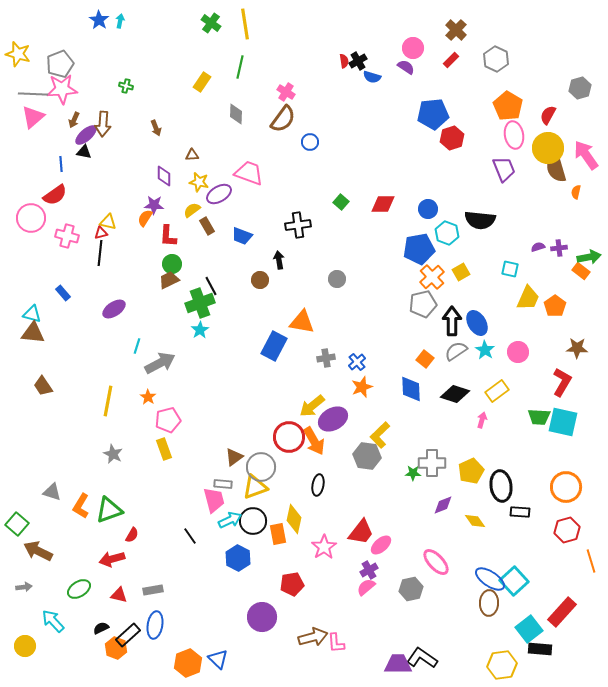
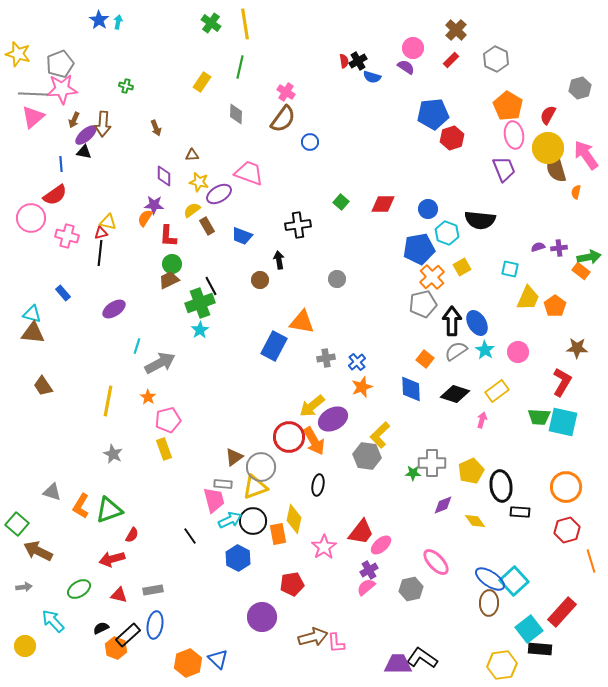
cyan arrow at (120, 21): moved 2 px left, 1 px down
yellow square at (461, 272): moved 1 px right, 5 px up
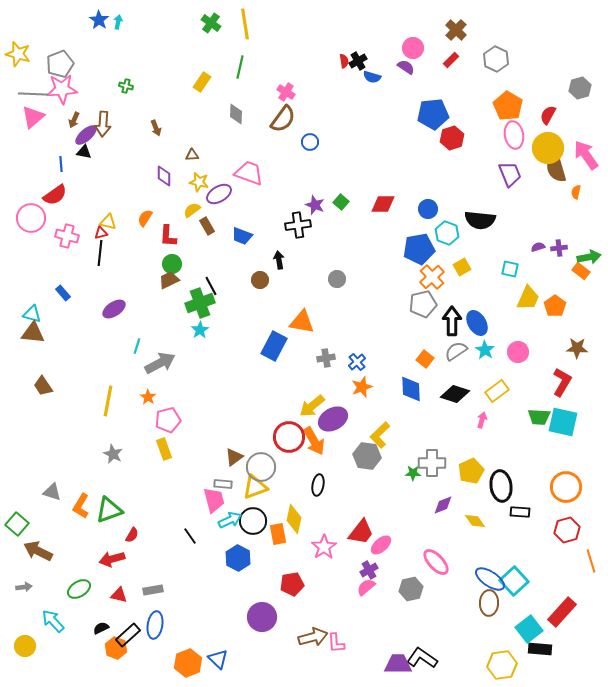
purple trapezoid at (504, 169): moved 6 px right, 5 px down
purple star at (154, 205): moved 161 px right; rotated 18 degrees clockwise
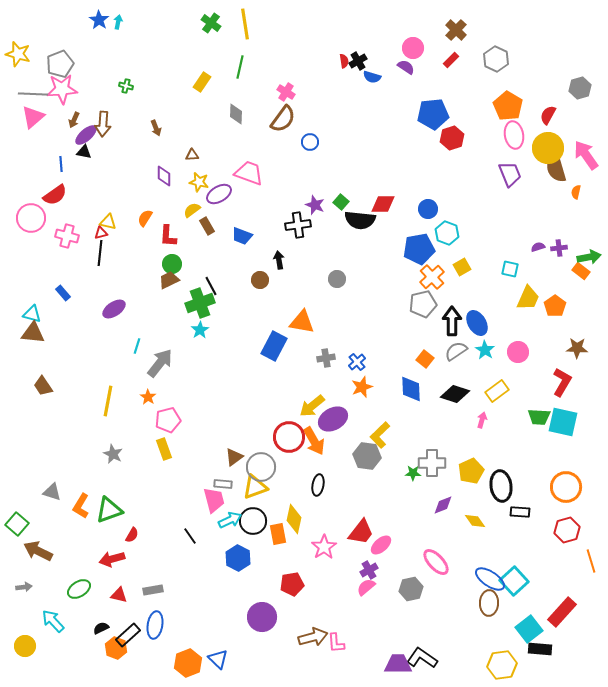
black semicircle at (480, 220): moved 120 px left
gray arrow at (160, 363): rotated 24 degrees counterclockwise
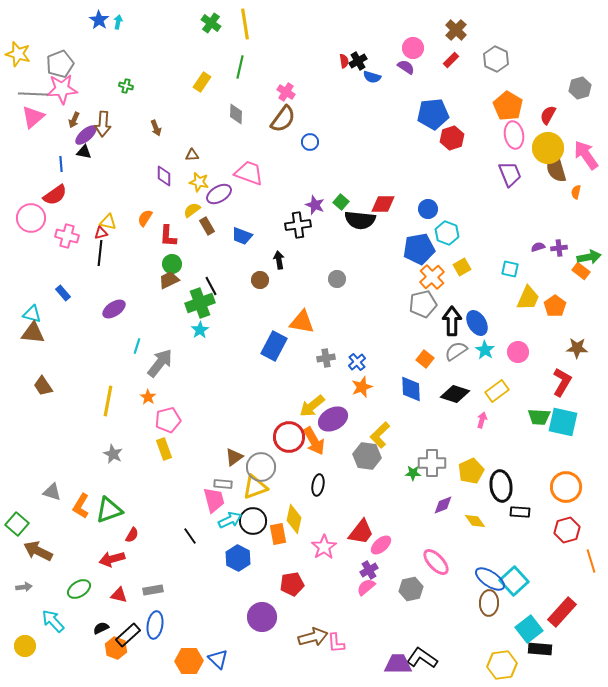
orange hexagon at (188, 663): moved 1 px right, 2 px up; rotated 20 degrees clockwise
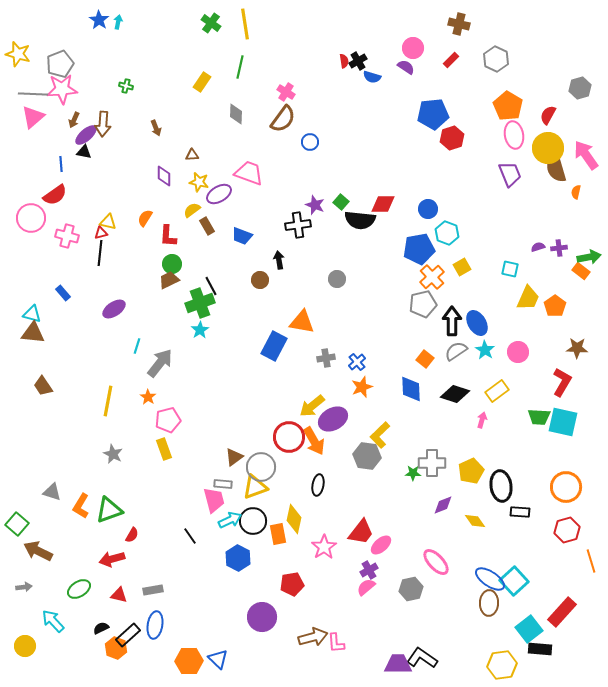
brown cross at (456, 30): moved 3 px right, 6 px up; rotated 30 degrees counterclockwise
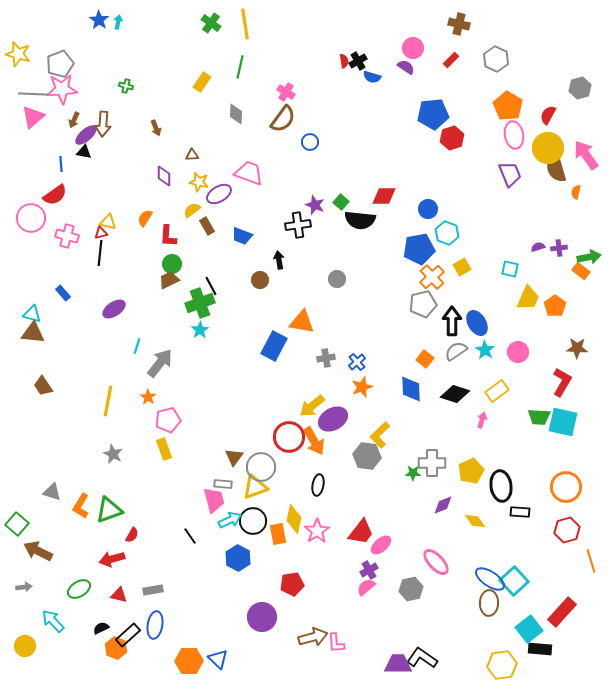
red diamond at (383, 204): moved 1 px right, 8 px up
brown triangle at (234, 457): rotated 18 degrees counterclockwise
pink star at (324, 547): moved 7 px left, 16 px up
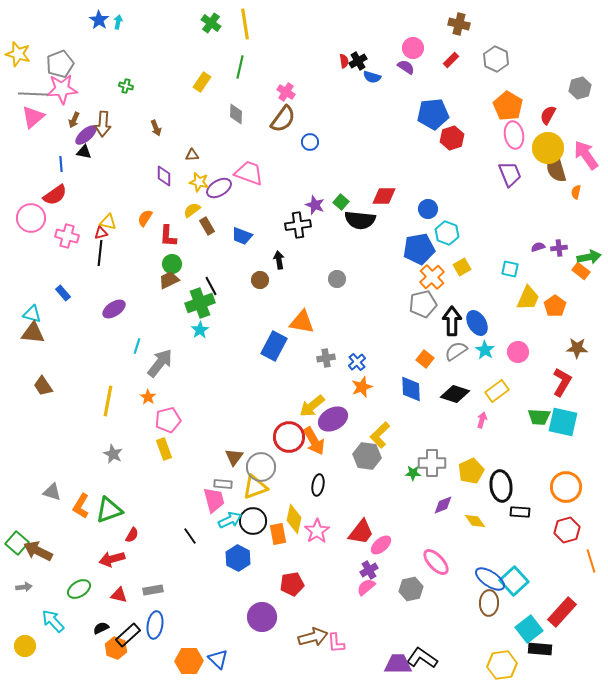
purple ellipse at (219, 194): moved 6 px up
green square at (17, 524): moved 19 px down
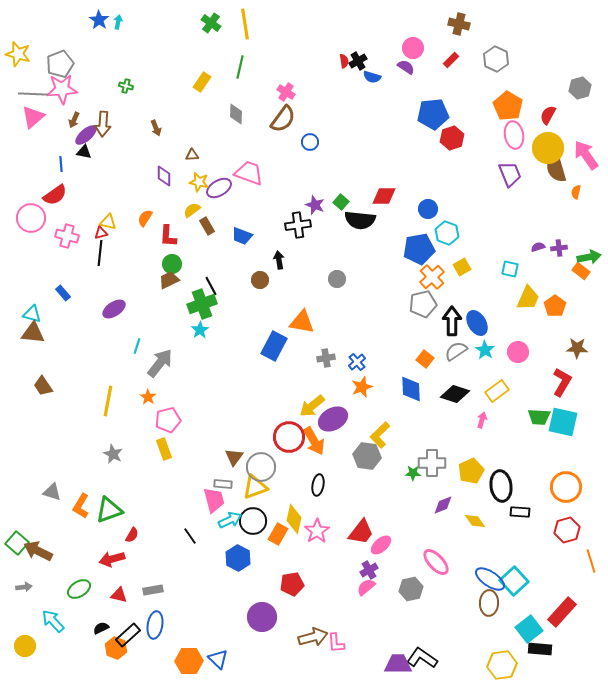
green cross at (200, 303): moved 2 px right, 1 px down
orange rectangle at (278, 534): rotated 40 degrees clockwise
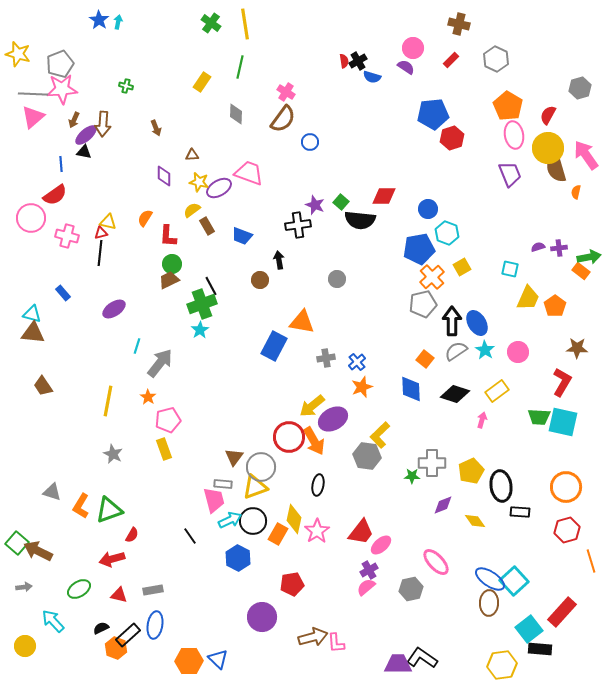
green star at (413, 473): moved 1 px left, 3 px down
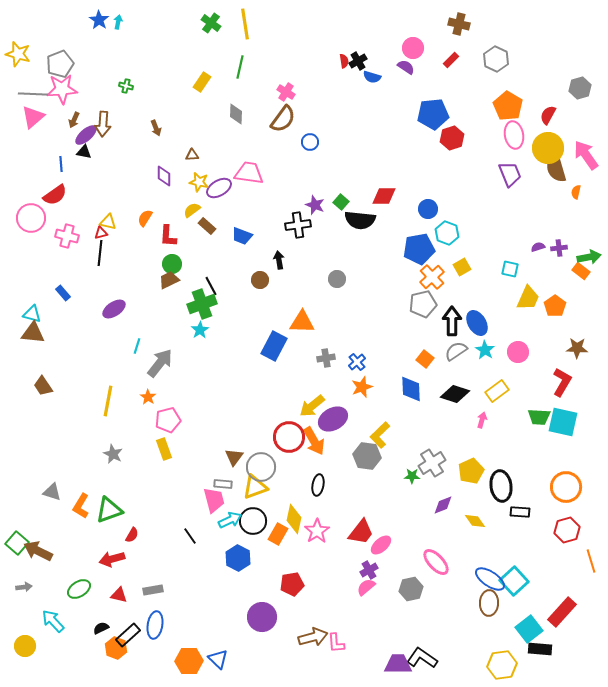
pink trapezoid at (249, 173): rotated 12 degrees counterclockwise
brown rectangle at (207, 226): rotated 18 degrees counterclockwise
orange triangle at (302, 322): rotated 8 degrees counterclockwise
gray cross at (432, 463): rotated 32 degrees counterclockwise
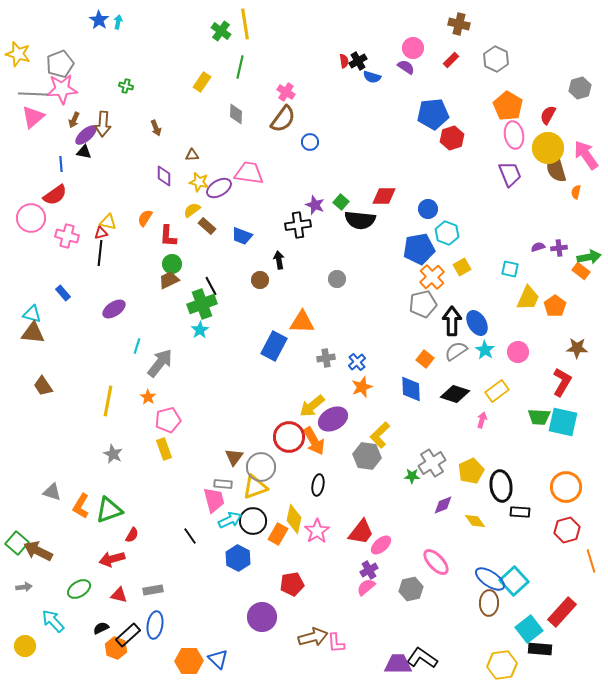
green cross at (211, 23): moved 10 px right, 8 px down
